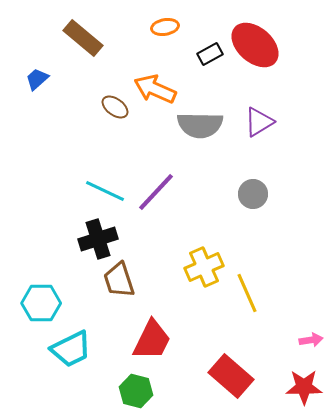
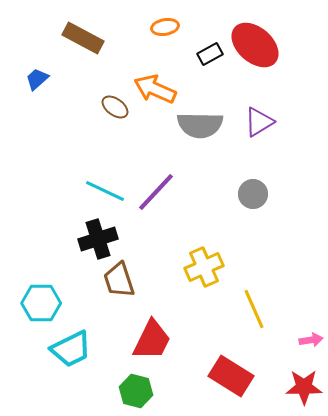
brown rectangle: rotated 12 degrees counterclockwise
yellow line: moved 7 px right, 16 px down
red rectangle: rotated 9 degrees counterclockwise
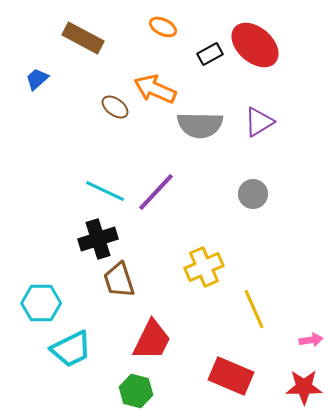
orange ellipse: moved 2 px left; rotated 36 degrees clockwise
red rectangle: rotated 9 degrees counterclockwise
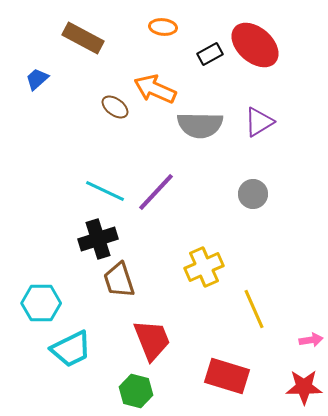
orange ellipse: rotated 20 degrees counterclockwise
red trapezoid: rotated 48 degrees counterclockwise
red rectangle: moved 4 px left; rotated 6 degrees counterclockwise
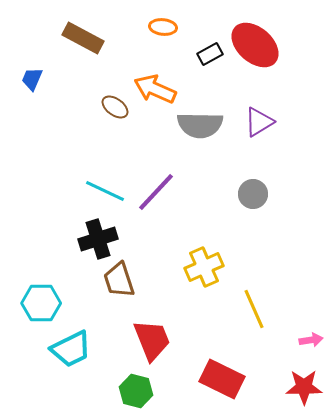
blue trapezoid: moved 5 px left; rotated 25 degrees counterclockwise
red rectangle: moved 5 px left, 3 px down; rotated 9 degrees clockwise
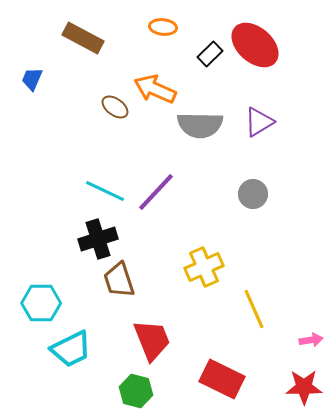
black rectangle: rotated 15 degrees counterclockwise
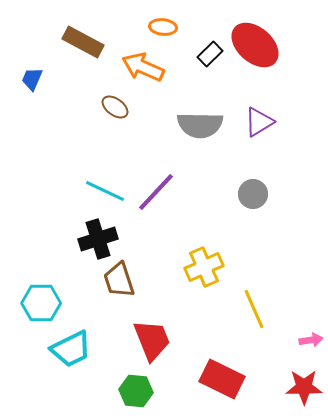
brown rectangle: moved 4 px down
orange arrow: moved 12 px left, 22 px up
green hexagon: rotated 8 degrees counterclockwise
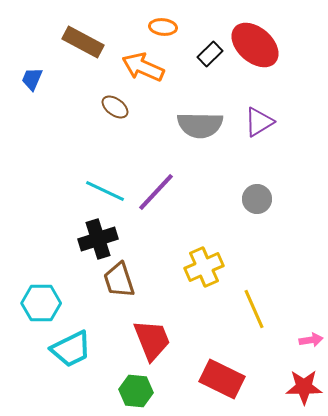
gray circle: moved 4 px right, 5 px down
